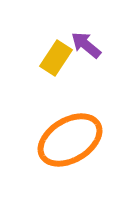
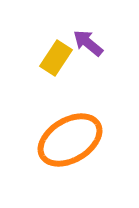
purple arrow: moved 2 px right, 2 px up
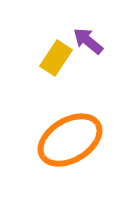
purple arrow: moved 2 px up
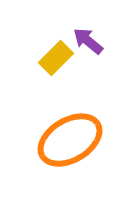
yellow rectangle: rotated 12 degrees clockwise
